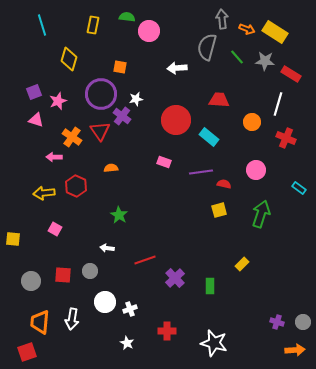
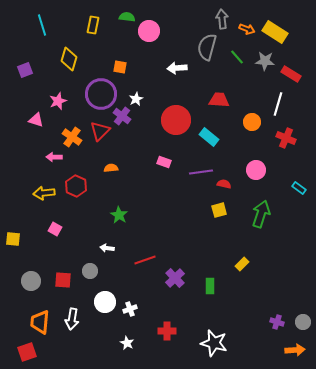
purple square at (34, 92): moved 9 px left, 22 px up
white star at (136, 99): rotated 16 degrees counterclockwise
red triangle at (100, 131): rotated 20 degrees clockwise
red square at (63, 275): moved 5 px down
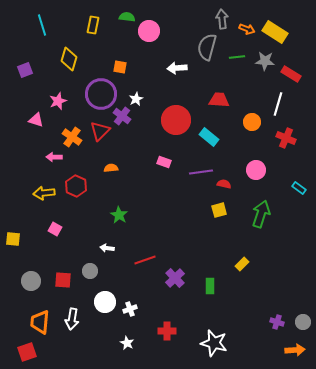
green line at (237, 57): rotated 56 degrees counterclockwise
